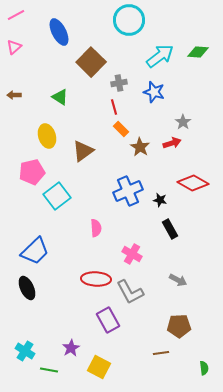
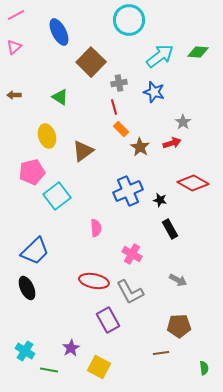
red ellipse: moved 2 px left, 2 px down; rotated 8 degrees clockwise
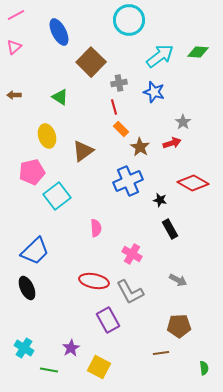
blue cross: moved 10 px up
cyan cross: moved 1 px left, 3 px up
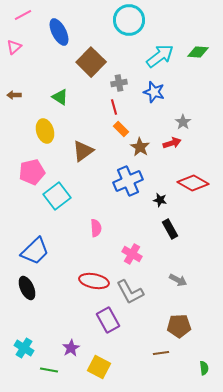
pink line: moved 7 px right
yellow ellipse: moved 2 px left, 5 px up
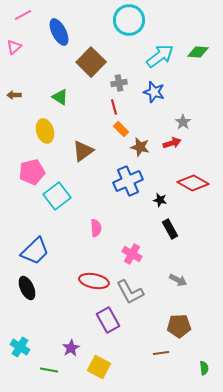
brown star: rotated 18 degrees counterclockwise
cyan cross: moved 4 px left, 1 px up
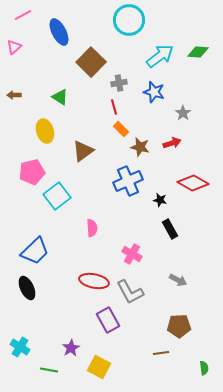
gray star: moved 9 px up
pink semicircle: moved 4 px left
